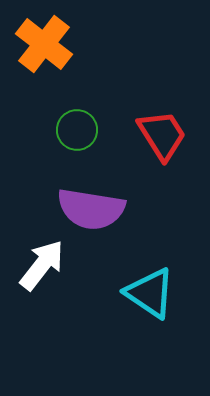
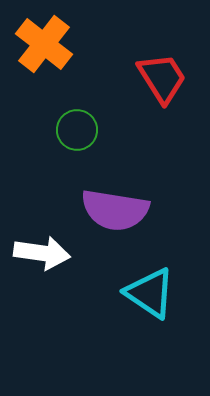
red trapezoid: moved 57 px up
purple semicircle: moved 24 px right, 1 px down
white arrow: moved 12 px up; rotated 60 degrees clockwise
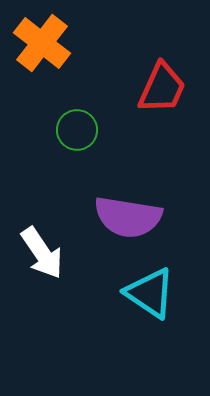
orange cross: moved 2 px left, 1 px up
red trapezoid: moved 10 px down; rotated 56 degrees clockwise
purple semicircle: moved 13 px right, 7 px down
white arrow: rotated 48 degrees clockwise
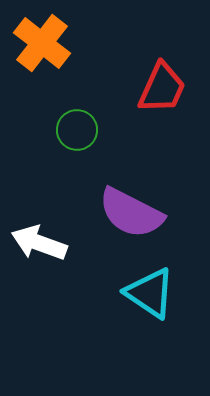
purple semicircle: moved 3 px right, 4 px up; rotated 18 degrees clockwise
white arrow: moved 3 px left, 10 px up; rotated 144 degrees clockwise
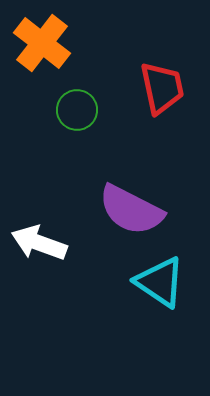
red trapezoid: rotated 36 degrees counterclockwise
green circle: moved 20 px up
purple semicircle: moved 3 px up
cyan triangle: moved 10 px right, 11 px up
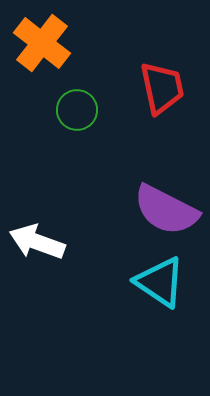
purple semicircle: moved 35 px right
white arrow: moved 2 px left, 1 px up
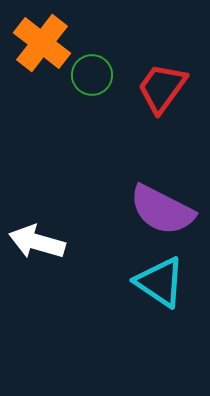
red trapezoid: rotated 132 degrees counterclockwise
green circle: moved 15 px right, 35 px up
purple semicircle: moved 4 px left
white arrow: rotated 4 degrees counterclockwise
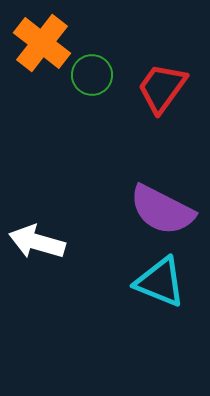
cyan triangle: rotated 12 degrees counterclockwise
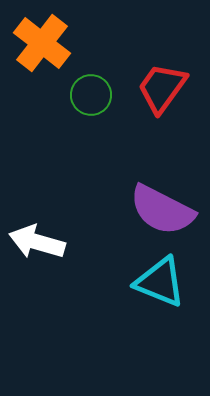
green circle: moved 1 px left, 20 px down
